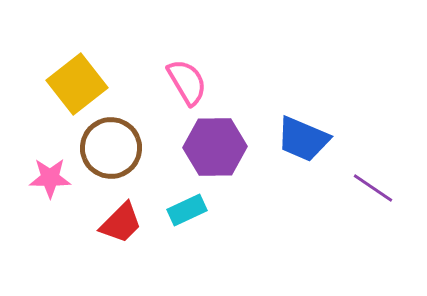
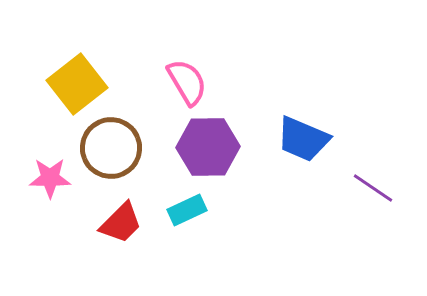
purple hexagon: moved 7 px left
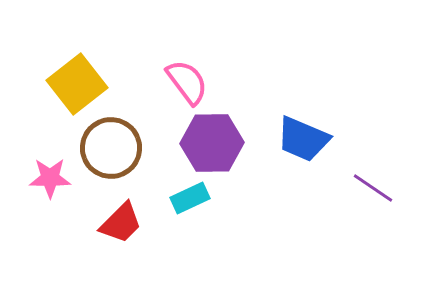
pink semicircle: rotated 6 degrees counterclockwise
purple hexagon: moved 4 px right, 4 px up
cyan rectangle: moved 3 px right, 12 px up
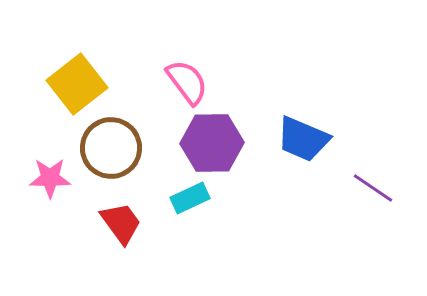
red trapezoid: rotated 81 degrees counterclockwise
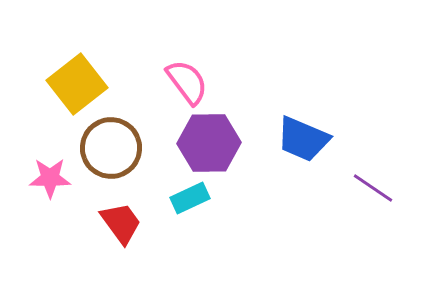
purple hexagon: moved 3 px left
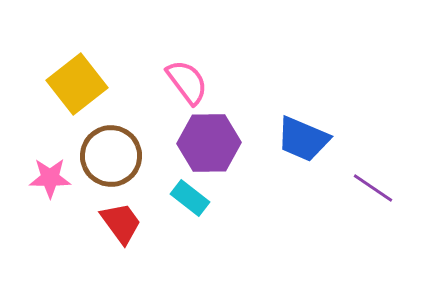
brown circle: moved 8 px down
cyan rectangle: rotated 63 degrees clockwise
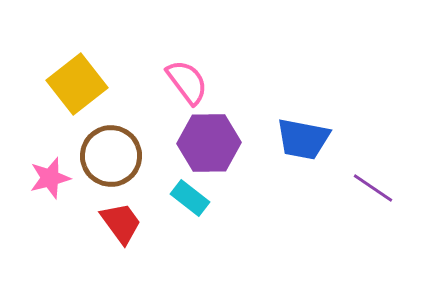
blue trapezoid: rotated 12 degrees counterclockwise
pink star: rotated 15 degrees counterclockwise
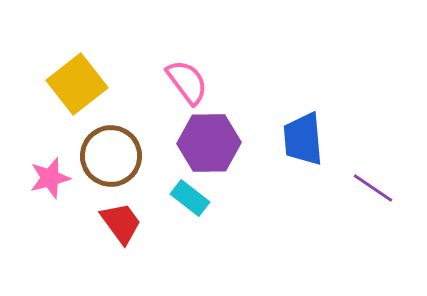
blue trapezoid: rotated 74 degrees clockwise
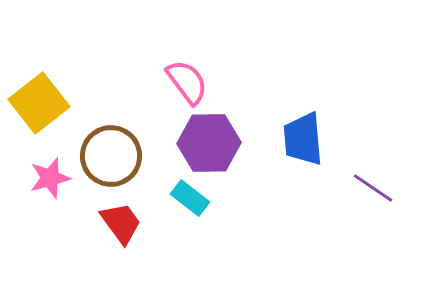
yellow square: moved 38 px left, 19 px down
